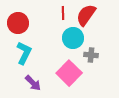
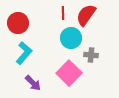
cyan circle: moved 2 px left
cyan L-shape: rotated 15 degrees clockwise
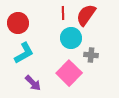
cyan L-shape: rotated 20 degrees clockwise
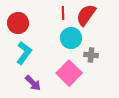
cyan L-shape: rotated 25 degrees counterclockwise
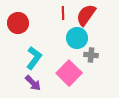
cyan circle: moved 6 px right
cyan L-shape: moved 10 px right, 5 px down
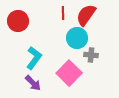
red circle: moved 2 px up
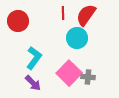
gray cross: moved 3 px left, 22 px down
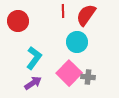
red line: moved 2 px up
cyan circle: moved 4 px down
purple arrow: rotated 78 degrees counterclockwise
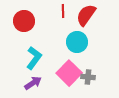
red circle: moved 6 px right
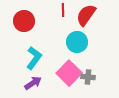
red line: moved 1 px up
